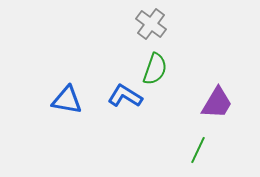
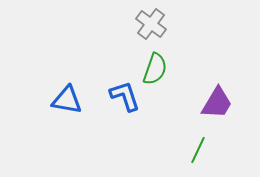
blue L-shape: rotated 40 degrees clockwise
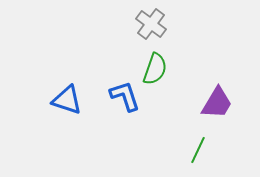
blue triangle: rotated 8 degrees clockwise
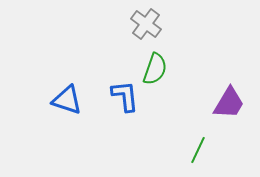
gray cross: moved 5 px left
blue L-shape: rotated 12 degrees clockwise
purple trapezoid: moved 12 px right
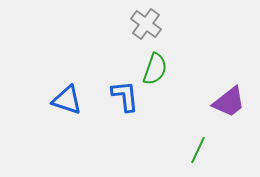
purple trapezoid: moved 1 px up; rotated 21 degrees clockwise
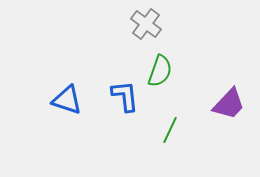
green semicircle: moved 5 px right, 2 px down
purple trapezoid: moved 2 px down; rotated 9 degrees counterclockwise
green line: moved 28 px left, 20 px up
